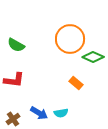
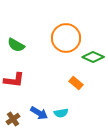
orange circle: moved 4 px left, 1 px up
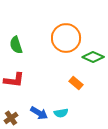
green semicircle: rotated 42 degrees clockwise
brown cross: moved 2 px left, 1 px up
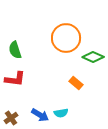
green semicircle: moved 1 px left, 5 px down
red L-shape: moved 1 px right, 1 px up
blue arrow: moved 1 px right, 2 px down
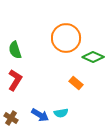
red L-shape: moved 1 px down; rotated 65 degrees counterclockwise
brown cross: rotated 24 degrees counterclockwise
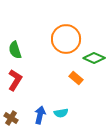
orange circle: moved 1 px down
green diamond: moved 1 px right, 1 px down
orange rectangle: moved 5 px up
blue arrow: rotated 108 degrees counterclockwise
